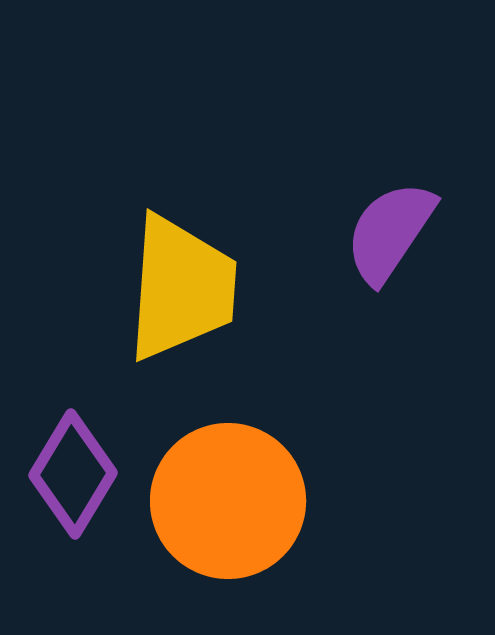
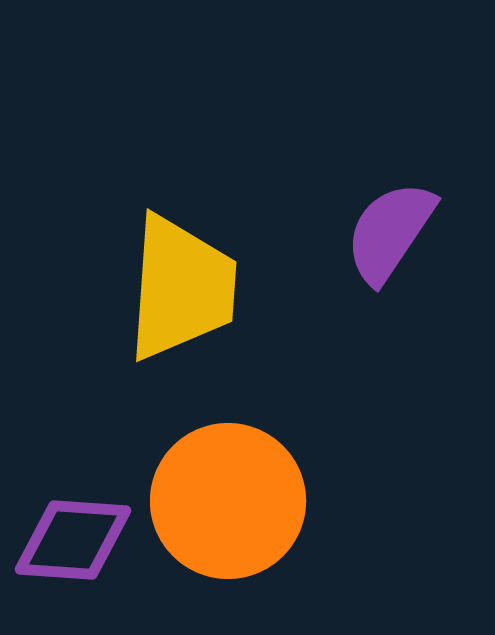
purple diamond: moved 66 px down; rotated 63 degrees clockwise
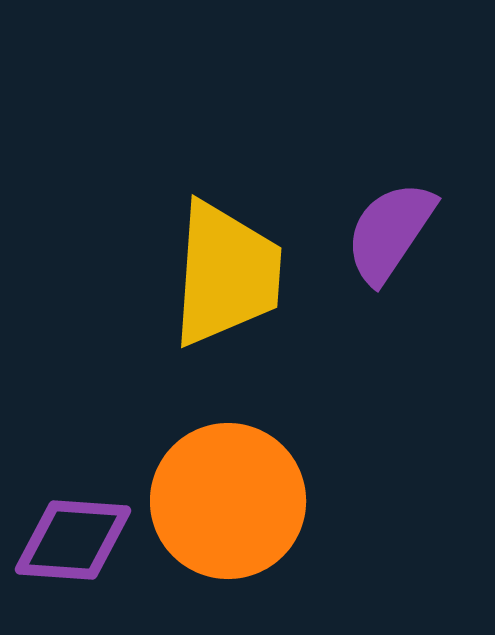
yellow trapezoid: moved 45 px right, 14 px up
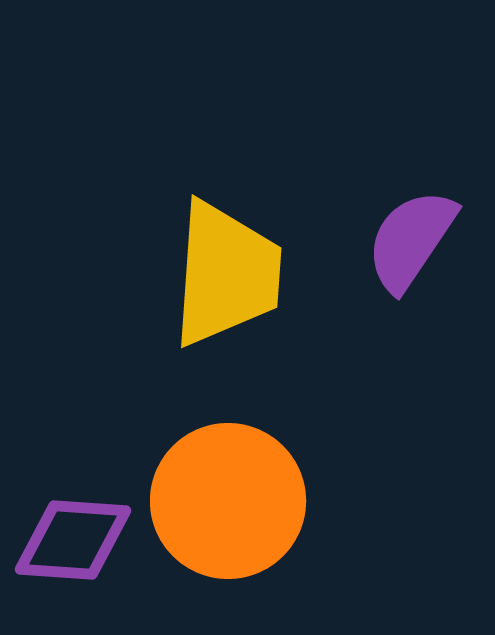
purple semicircle: moved 21 px right, 8 px down
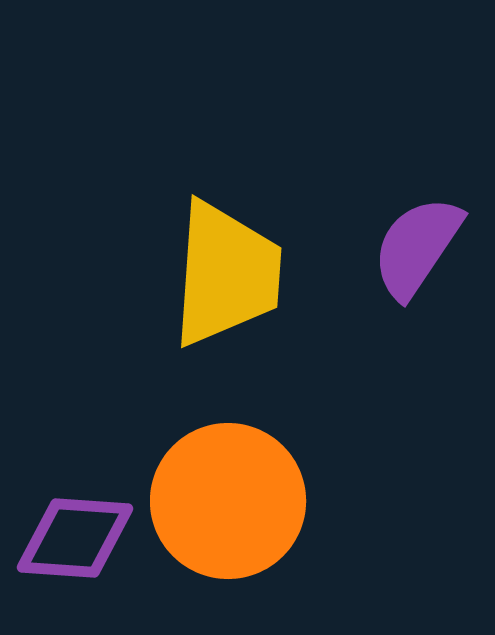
purple semicircle: moved 6 px right, 7 px down
purple diamond: moved 2 px right, 2 px up
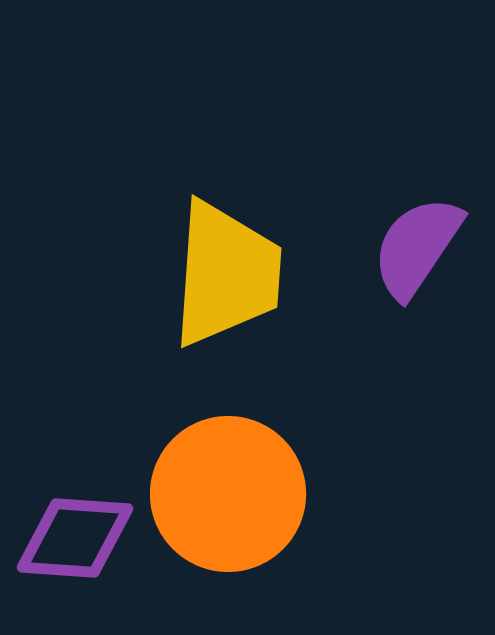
orange circle: moved 7 px up
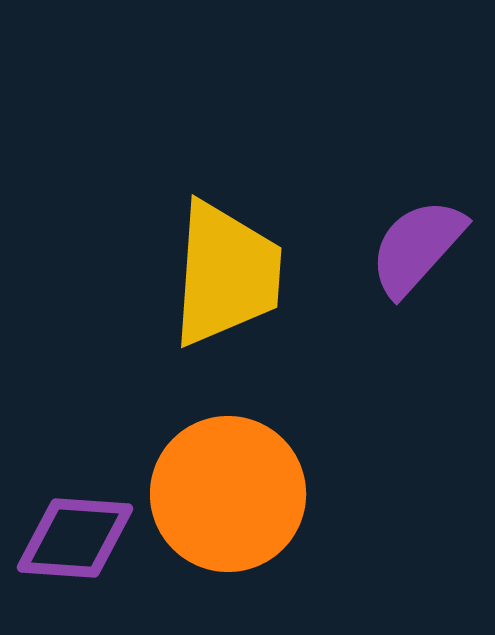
purple semicircle: rotated 8 degrees clockwise
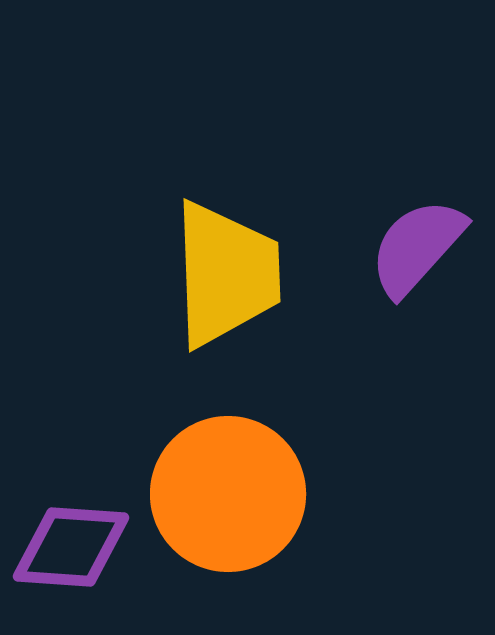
yellow trapezoid: rotated 6 degrees counterclockwise
purple diamond: moved 4 px left, 9 px down
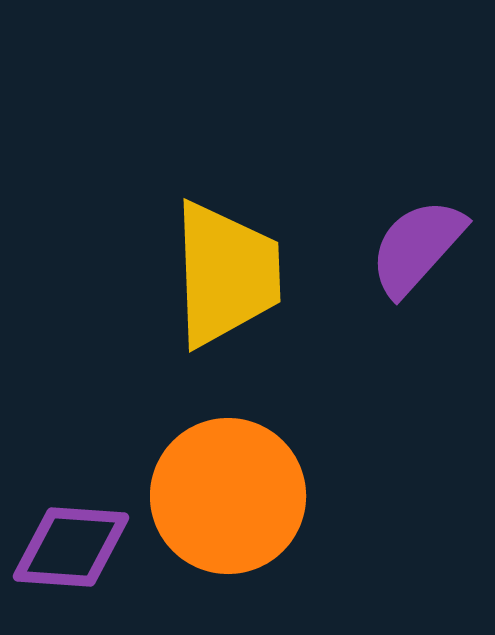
orange circle: moved 2 px down
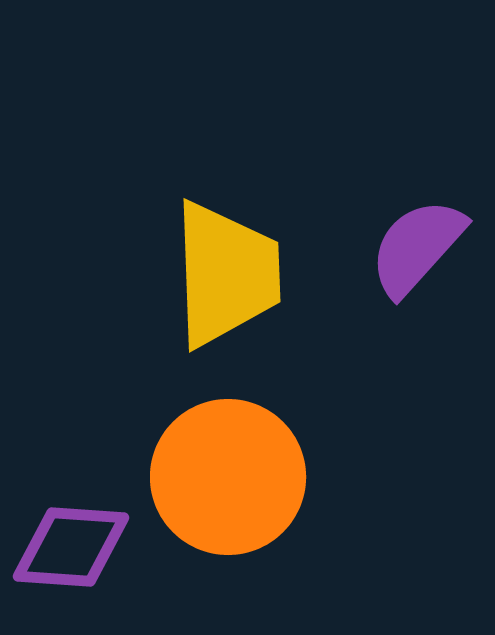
orange circle: moved 19 px up
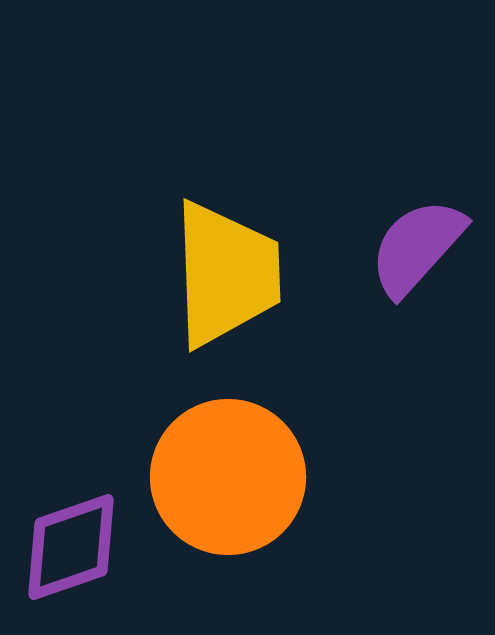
purple diamond: rotated 23 degrees counterclockwise
